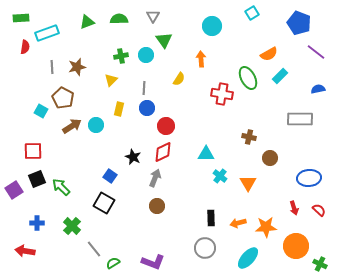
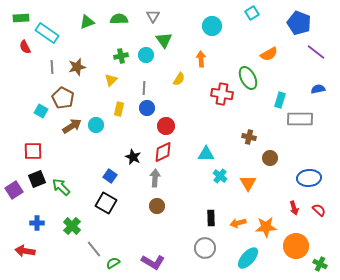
cyan rectangle at (47, 33): rotated 55 degrees clockwise
red semicircle at (25, 47): rotated 144 degrees clockwise
cyan rectangle at (280, 76): moved 24 px down; rotated 28 degrees counterclockwise
gray arrow at (155, 178): rotated 18 degrees counterclockwise
black square at (104, 203): moved 2 px right
purple L-shape at (153, 262): rotated 10 degrees clockwise
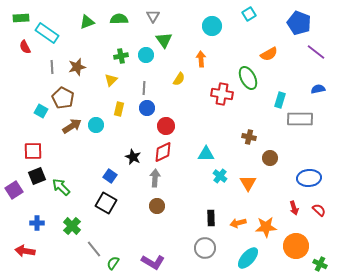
cyan square at (252, 13): moved 3 px left, 1 px down
black square at (37, 179): moved 3 px up
green semicircle at (113, 263): rotated 24 degrees counterclockwise
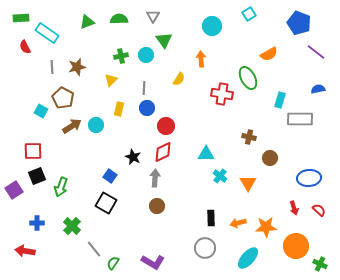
green arrow at (61, 187): rotated 114 degrees counterclockwise
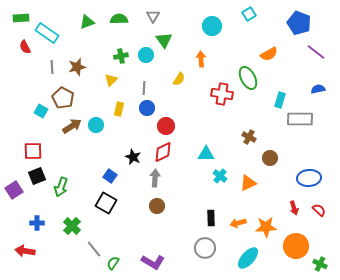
brown cross at (249, 137): rotated 16 degrees clockwise
orange triangle at (248, 183): rotated 36 degrees clockwise
